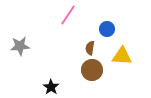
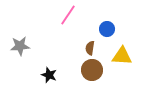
black star: moved 2 px left, 12 px up; rotated 14 degrees counterclockwise
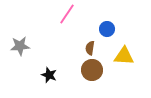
pink line: moved 1 px left, 1 px up
yellow triangle: moved 2 px right
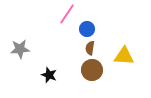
blue circle: moved 20 px left
gray star: moved 3 px down
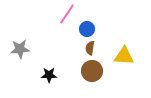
brown circle: moved 1 px down
black star: rotated 21 degrees counterclockwise
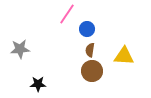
brown semicircle: moved 2 px down
black star: moved 11 px left, 9 px down
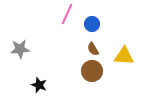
pink line: rotated 10 degrees counterclockwise
blue circle: moved 5 px right, 5 px up
brown semicircle: moved 3 px right, 1 px up; rotated 40 degrees counterclockwise
black star: moved 1 px right, 1 px down; rotated 21 degrees clockwise
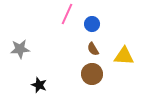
brown circle: moved 3 px down
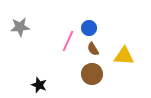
pink line: moved 1 px right, 27 px down
blue circle: moved 3 px left, 4 px down
gray star: moved 22 px up
